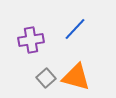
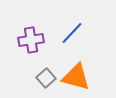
blue line: moved 3 px left, 4 px down
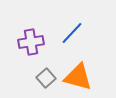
purple cross: moved 2 px down
orange triangle: moved 2 px right
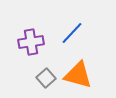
orange triangle: moved 2 px up
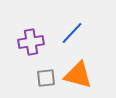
gray square: rotated 36 degrees clockwise
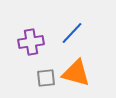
orange triangle: moved 2 px left, 2 px up
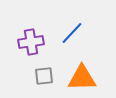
orange triangle: moved 6 px right, 5 px down; rotated 16 degrees counterclockwise
gray square: moved 2 px left, 2 px up
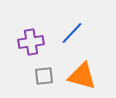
orange triangle: moved 2 px up; rotated 16 degrees clockwise
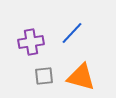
orange triangle: moved 1 px left, 1 px down
